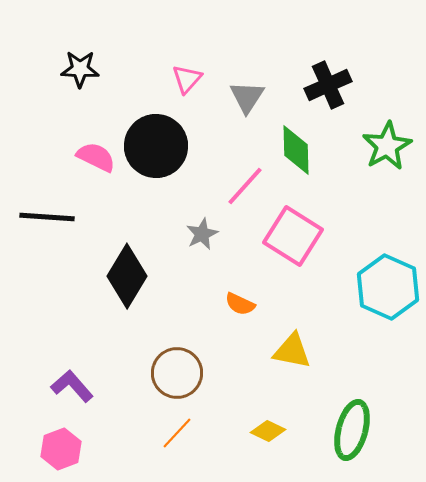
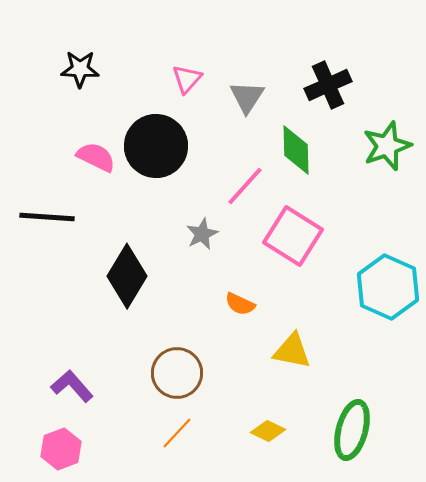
green star: rotated 9 degrees clockwise
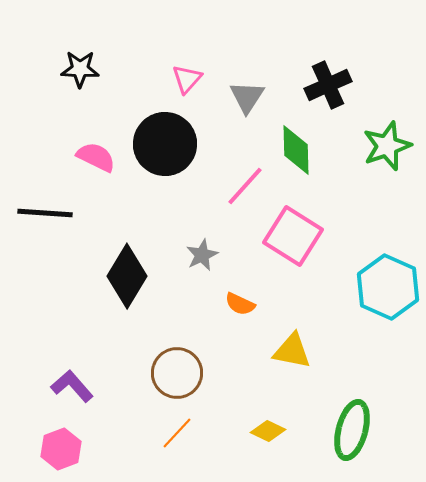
black circle: moved 9 px right, 2 px up
black line: moved 2 px left, 4 px up
gray star: moved 21 px down
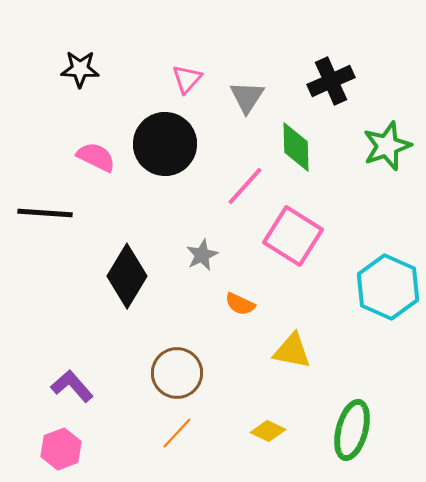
black cross: moved 3 px right, 4 px up
green diamond: moved 3 px up
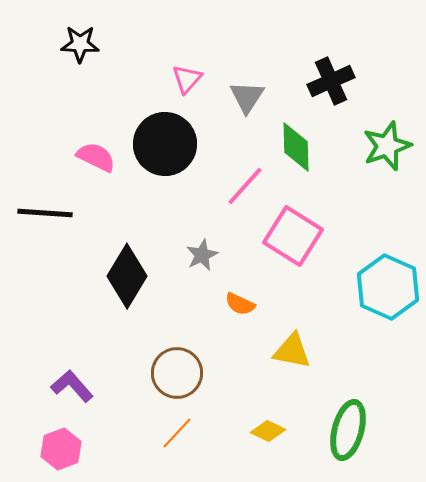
black star: moved 25 px up
green ellipse: moved 4 px left
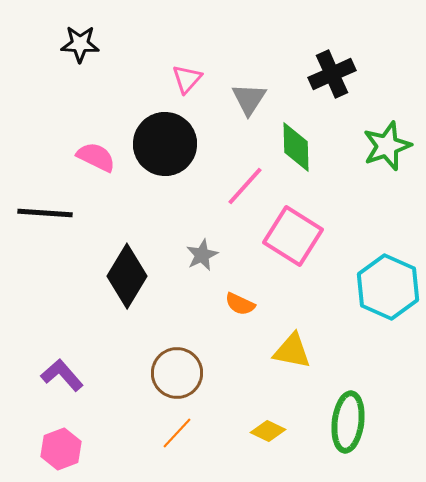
black cross: moved 1 px right, 7 px up
gray triangle: moved 2 px right, 2 px down
purple L-shape: moved 10 px left, 11 px up
green ellipse: moved 8 px up; rotated 8 degrees counterclockwise
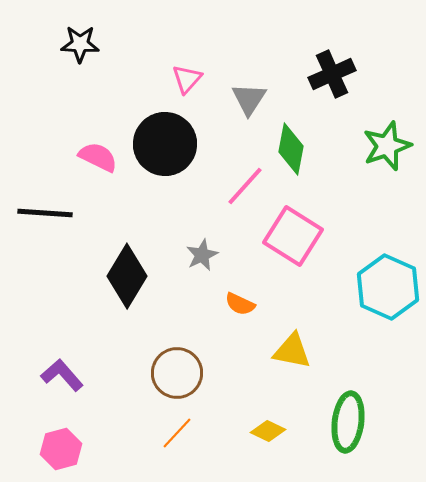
green diamond: moved 5 px left, 2 px down; rotated 12 degrees clockwise
pink semicircle: moved 2 px right
pink hexagon: rotated 6 degrees clockwise
